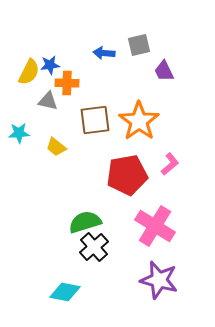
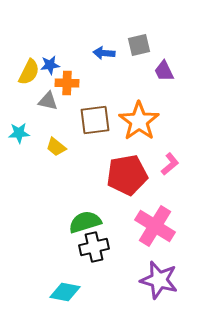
black cross: rotated 28 degrees clockwise
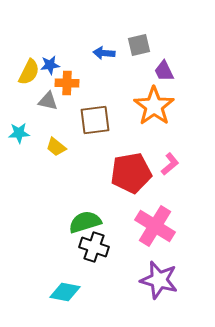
orange star: moved 15 px right, 15 px up
red pentagon: moved 4 px right, 2 px up
black cross: rotated 32 degrees clockwise
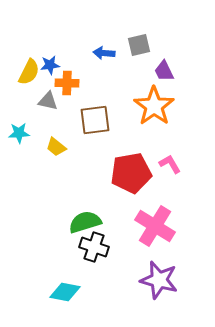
pink L-shape: rotated 80 degrees counterclockwise
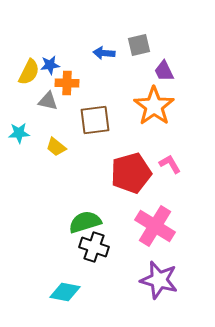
red pentagon: rotated 6 degrees counterclockwise
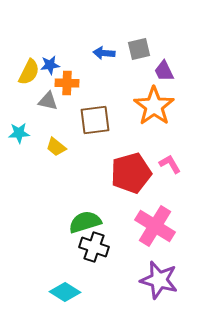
gray square: moved 4 px down
cyan diamond: rotated 20 degrees clockwise
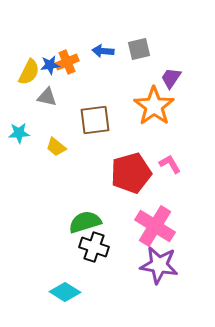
blue arrow: moved 1 px left, 2 px up
purple trapezoid: moved 7 px right, 7 px down; rotated 60 degrees clockwise
orange cross: moved 21 px up; rotated 25 degrees counterclockwise
gray triangle: moved 1 px left, 4 px up
purple star: moved 15 px up; rotated 6 degrees counterclockwise
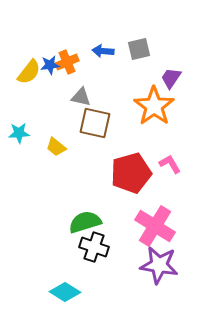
yellow semicircle: rotated 12 degrees clockwise
gray triangle: moved 34 px right
brown square: moved 3 px down; rotated 20 degrees clockwise
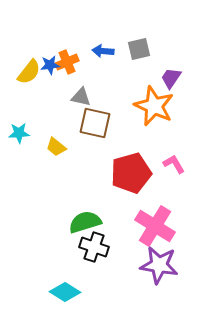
orange star: rotated 12 degrees counterclockwise
pink L-shape: moved 4 px right
